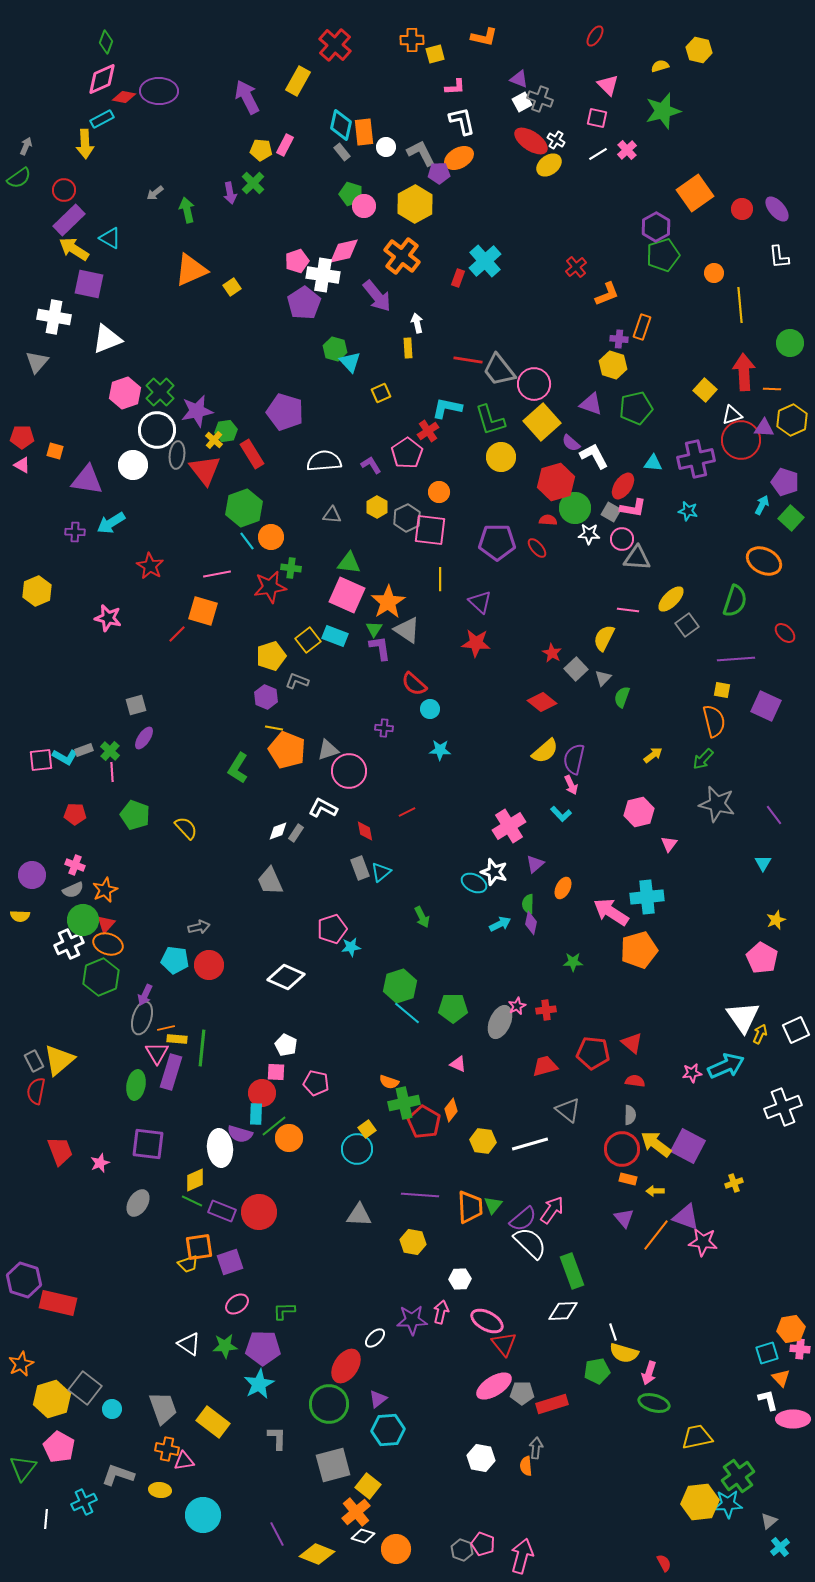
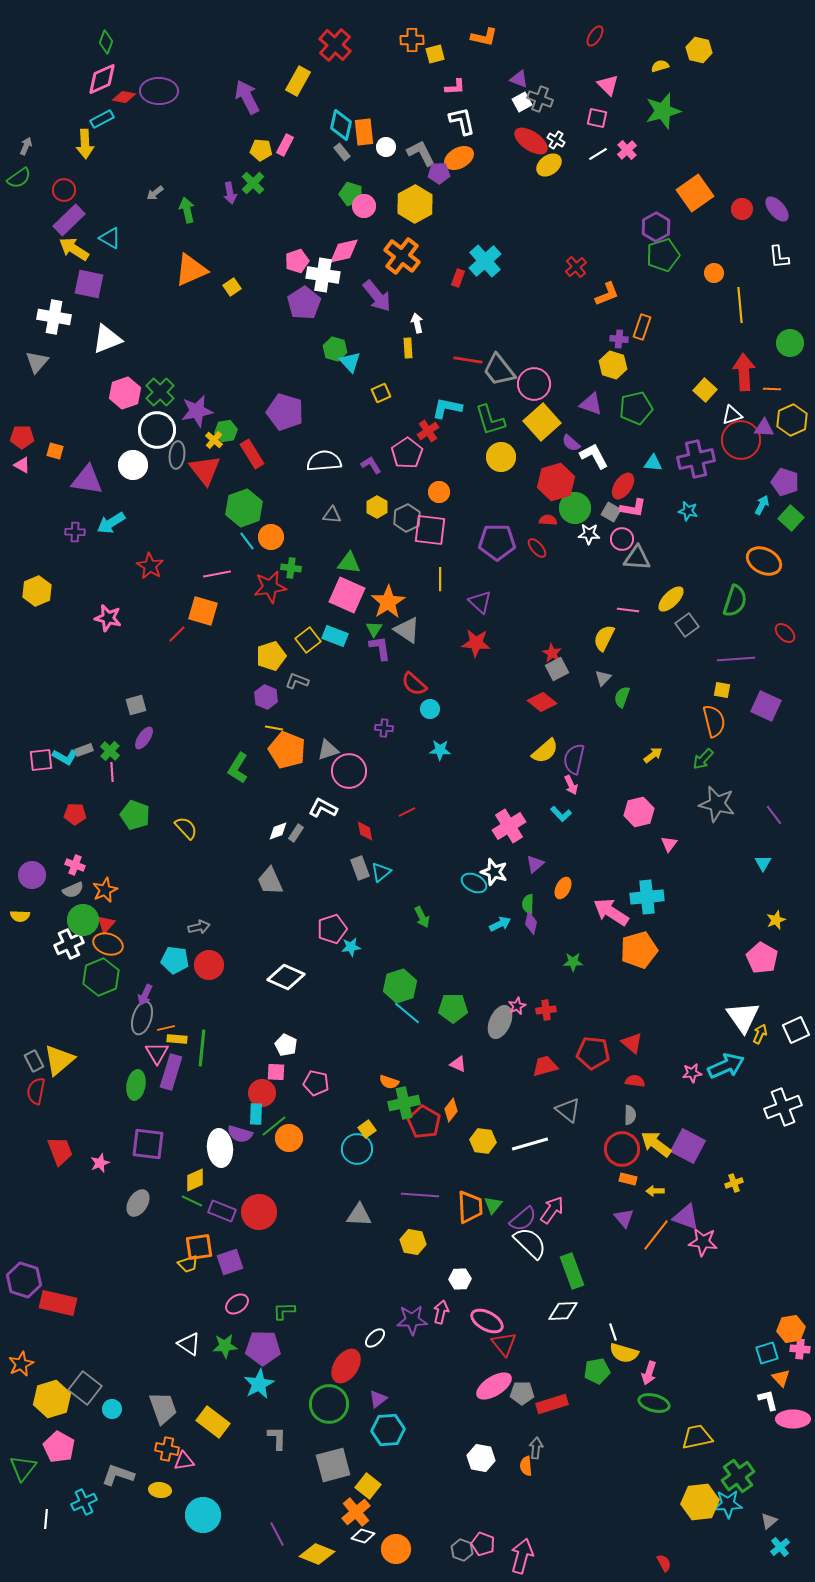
gray square at (576, 669): moved 19 px left; rotated 15 degrees clockwise
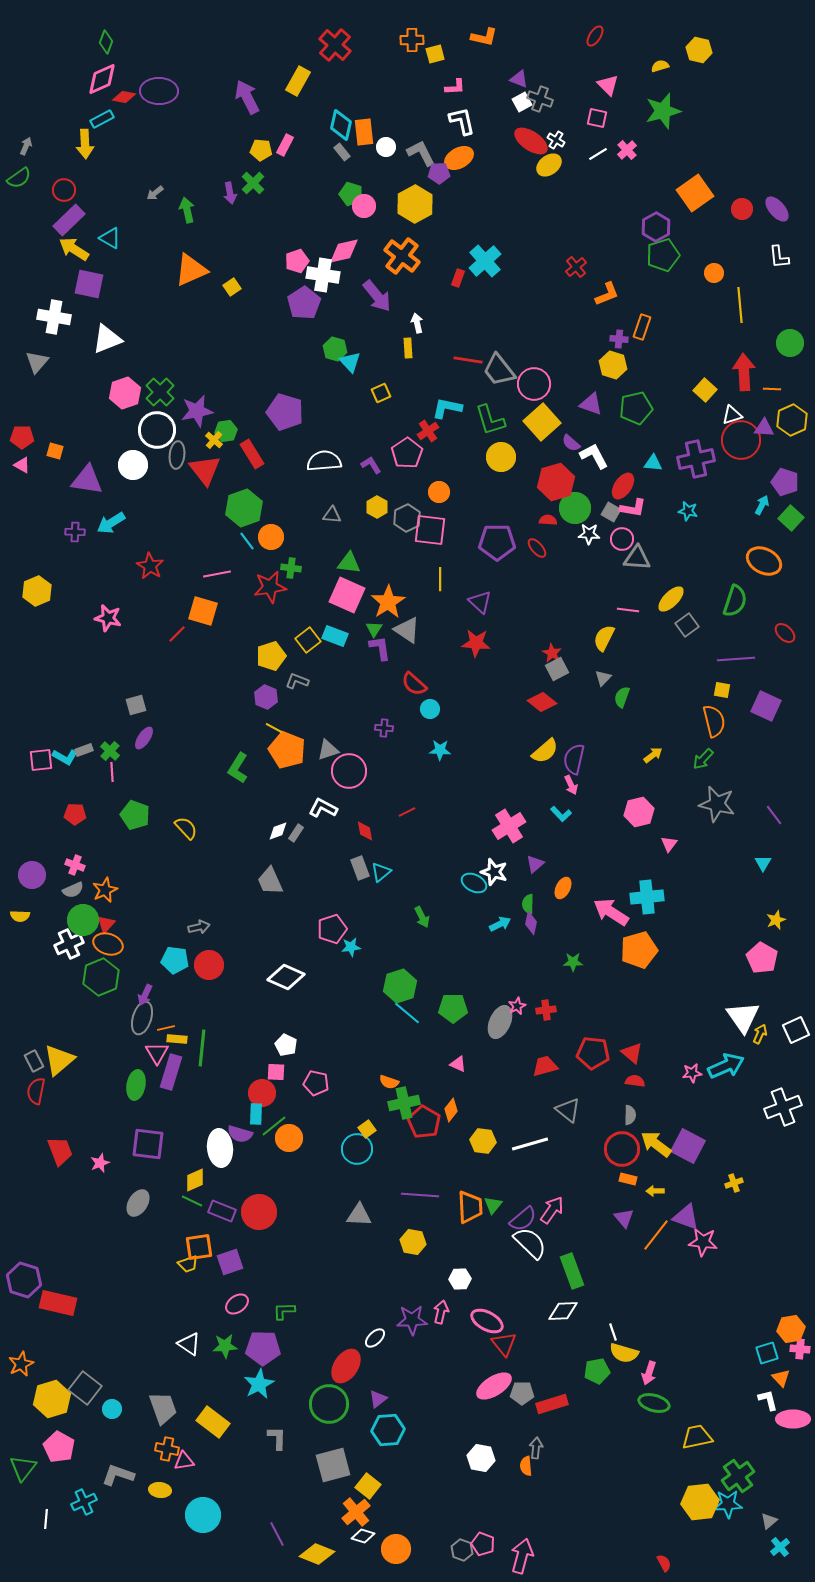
yellow line at (274, 728): rotated 18 degrees clockwise
red triangle at (632, 1043): moved 10 px down
